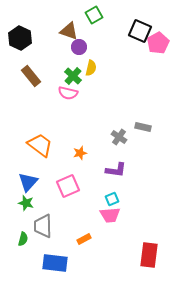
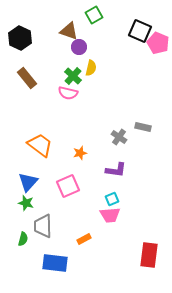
pink pentagon: rotated 20 degrees counterclockwise
brown rectangle: moved 4 px left, 2 px down
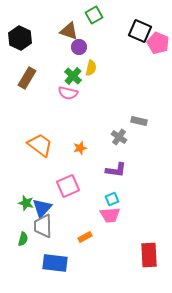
brown rectangle: rotated 70 degrees clockwise
gray rectangle: moved 4 px left, 6 px up
orange star: moved 5 px up
blue triangle: moved 14 px right, 26 px down
orange rectangle: moved 1 px right, 2 px up
red rectangle: rotated 10 degrees counterclockwise
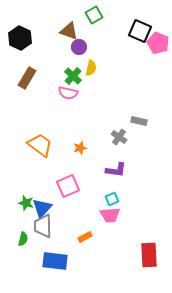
blue rectangle: moved 2 px up
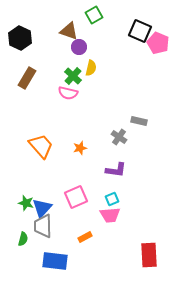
orange trapezoid: moved 1 px right, 1 px down; rotated 12 degrees clockwise
pink square: moved 8 px right, 11 px down
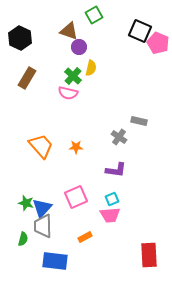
orange star: moved 4 px left, 1 px up; rotated 16 degrees clockwise
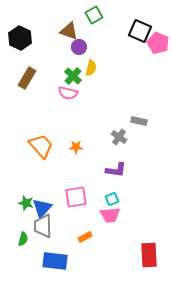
pink square: rotated 15 degrees clockwise
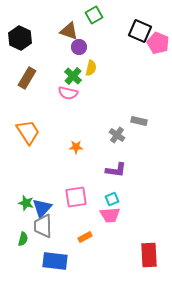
gray cross: moved 2 px left, 2 px up
orange trapezoid: moved 13 px left, 14 px up; rotated 8 degrees clockwise
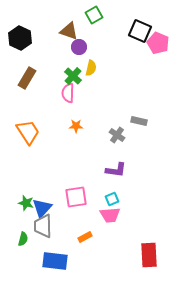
pink semicircle: rotated 78 degrees clockwise
orange star: moved 21 px up
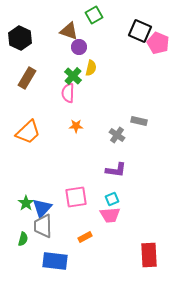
orange trapezoid: rotated 80 degrees clockwise
green star: rotated 21 degrees clockwise
